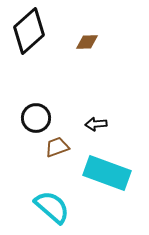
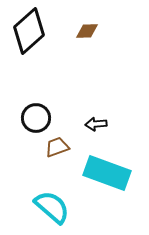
brown diamond: moved 11 px up
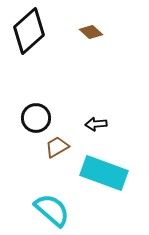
brown diamond: moved 4 px right, 1 px down; rotated 45 degrees clockwise
brown trapezoid: rotated 10 degrees counterclockwise
cyan rectangle: moved 3 px left
cyan semicircle: moved 3 px down
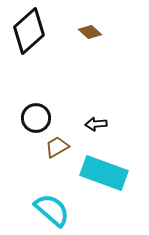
brown diamond: moved 1 px left
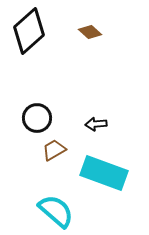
black circle: moved 1 px right
brown trapezoid: moved 3 px left, 3 px down
cyan semicircle: moved 4 px right, 1 px down
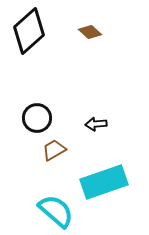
cyan rectangle: moved 9 px down; rotated 39 degrees counterclockwise
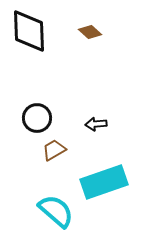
black diamond: rotated 51 degrees counterclockwise
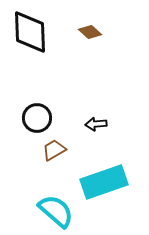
black diamond: moved 1 px right, 1 px down
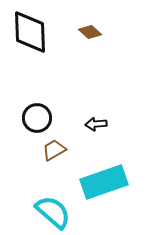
cyan semicircle: moved 3 px left, 1 px down
